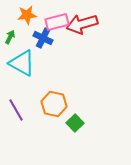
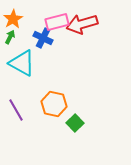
orange star: moved 14 px left, 4 px down; rotated 24 degrees counterclockwise
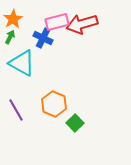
orange hexagon: rotated 10 degrees clockwise
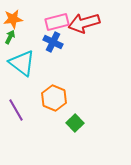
orange star: rotated 24 degrees clockwise
red arrow: moved 2 px right, 1 px up
blue cross: moved 10 px right, 4 px down
cyan triangle: rotated 8 degrees clockwise
orange hexagon: moved 6 px up
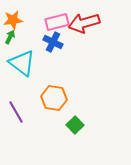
orange star: moved 1 px down
orange hexagon: rotated 15 degrees counterclockwise
purple line: moved 2 px down
green square: moved 2 px down
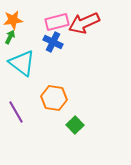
red arrow: rotated 8 degrees counterclockwise
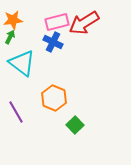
red arrow: rotated 8 degrees counterclockwise
orange hexagon: rotated 15 degrees clockwise
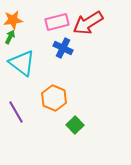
red arrow: moved 4 px right
blue cross: moved 10 px right, 6 px down
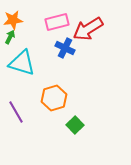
red arrow: moved 6 px down
blue cross: moved 2 px right
cyan triangle: rotated 20 degrees counterclockwise
orange hexagon: rotated 20 degrees clockwise
